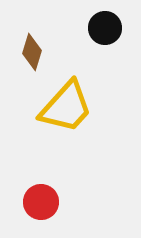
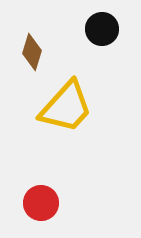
black circle: moved 3 px left, 1 px down
red circle: moved 1 px down
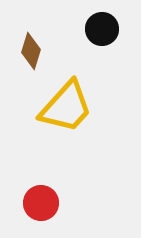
brown diamond: moved 1 px left, 1 px up
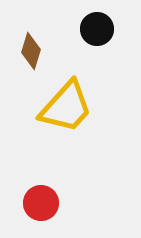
black circle: moved 5 px left
